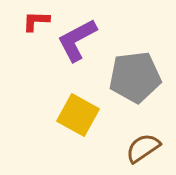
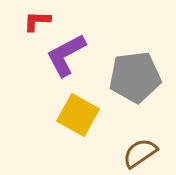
red L-shape: moved 1 px right
purple L-shape: moved 11 px left, 15 px down
brown semicircle: moved 3 px left, 5 px down
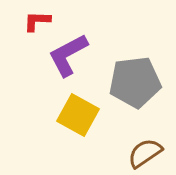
purple L-shape: moved 2 px right
gray pentagon: moved 5 px down
brown semicircle: moved 5 px right
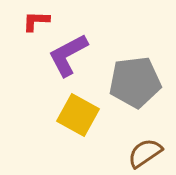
red L-shape: moved 1 px left
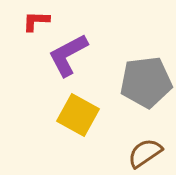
gray pentagon: moved 11 px right
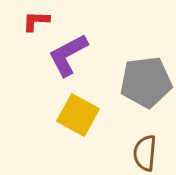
brown semicircle: rotated 51 degrees counterclockwise
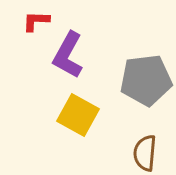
purple L-shape: rotated 33 degrees counterclockwise
gray pentagon: moved 2 px up
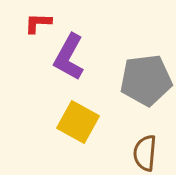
red L-shape: moved 2 px right, 2 px down
purple L-shape: moved 1 px right, 2 px down
yellow square: moved 7 px down
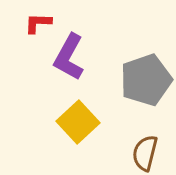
gray pentagon: rotated 12 degrees counterclockwise
yellow square: rotated 18 degrees clockwise
brown semicircle: rotated 9 degrees clockwise
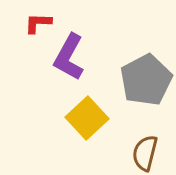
gray pentagon: rotated 9 degrees counterclockwise
yellow square: moved 9 px right, 4 px up
